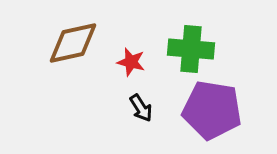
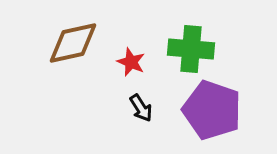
red star: rotated 8 degrees clockwise
purple pentagon: rotated 10 degrees clockwise
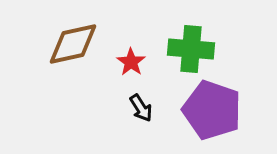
brown diamond: moved 1 px down
red star: rotated 12 degrees clockwise
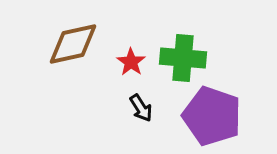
green cross: moved 8 px left, 9 px down
purple pentagon: moved 6 px down
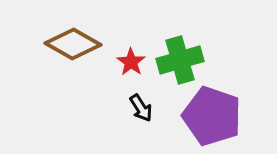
brown diamond: rotated 42 degrees clockwise
green cross: moved 3 px left, 2 px down; rotated 21 degrees counterclockwise
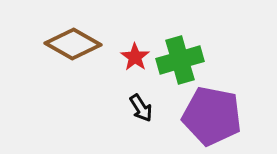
red star: moved 4 px right, 5 px up
purple pentagon: rotated 8 degrees counterclockwise
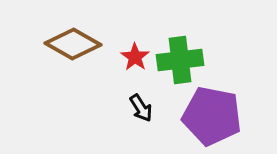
green cross: rotated 9 degrees clockwise
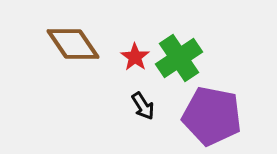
brown diamond: rotated 26 degrees clockwise
green cross: moved 1 px left, 2 px up; rotated 27 degrees counterclockwise
black arrow: moved 2 px right, 2 px up
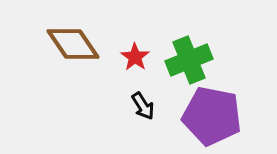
green cross: moved 10 px right, 2 px down; rotated 12 degrees clockwise
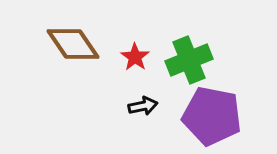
black arrow: rotated 68 degrees counterclockwise
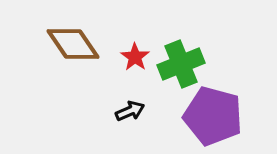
green cross: moved 8 px left, 4 px down
black arrow: moved 13 px left, 5 px down; rotated 12 degrees counterclockwise
purple pentagon: moved 1 px right; rotated 4 degrees clockwise
